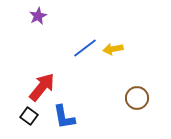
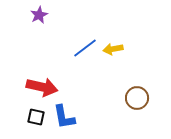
purple star: moved 1 px right, 1 px up
red arrow: rotated 64 degrees clockwise
black square: moved 7 px right, 1 px down; rotated 24 degrees counterclockwise
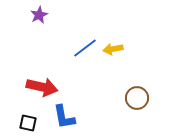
black square: moved 8 px left, 6 px down
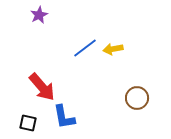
red arrow: rotated 36 degrees clockwise
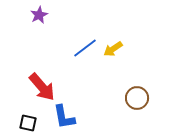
yellow arrow: rotated 24 degrees counterclockwise
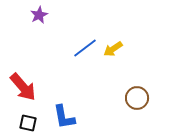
red arrow: moved 19 px left
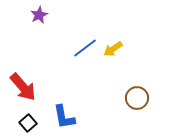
black square: rotated 36 degrees clockwise
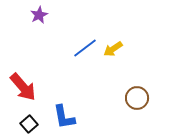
black square: moved 1 px right, 1 px down
